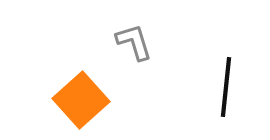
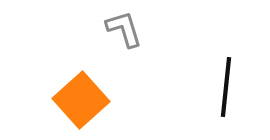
gray L-shape: moved 10 px left, 13 px up
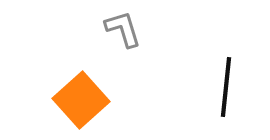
gray L-shape: moved 1 px left
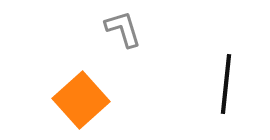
black line: moved 3 px up
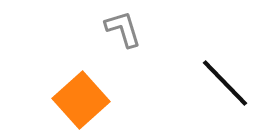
black line: moved 1 px left, 1 px up; rotated 50 degrees counterclockwise
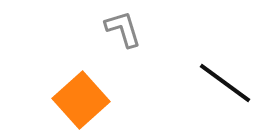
black line: rotated 10 degrees counterclockwise
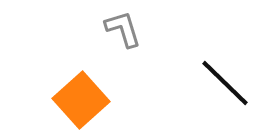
black line: rotated 8 degrees clockwise
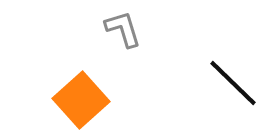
black line: moved 8 px right
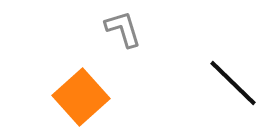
orange square: moved 3 px up
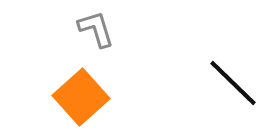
gray L-shape: moved 27 px left
